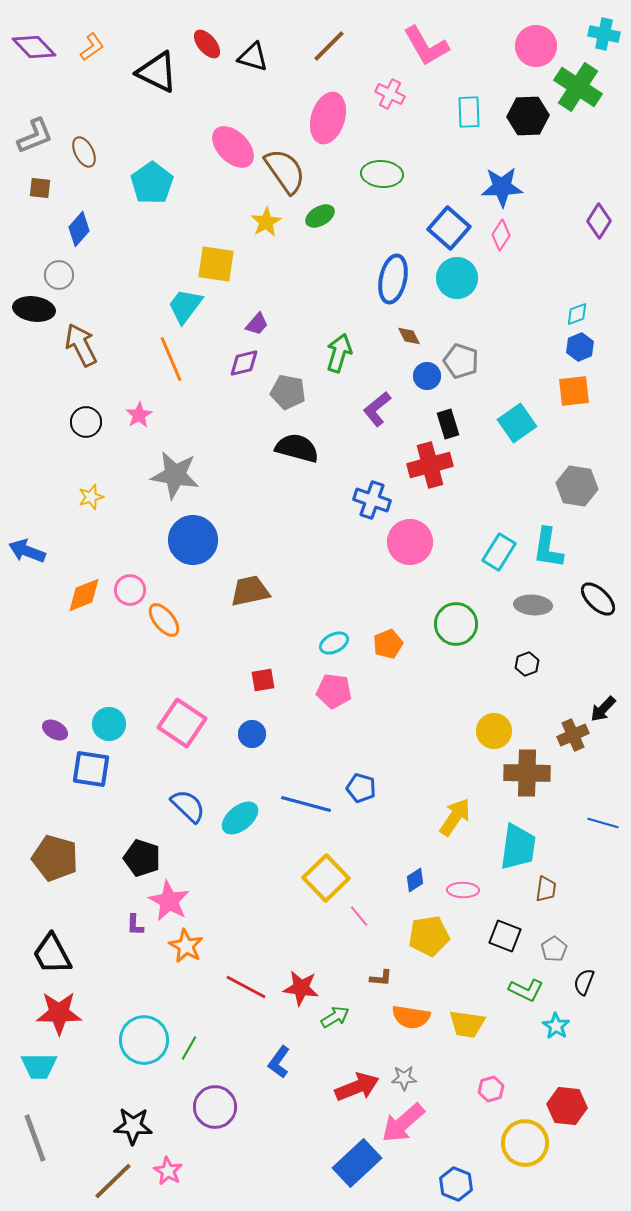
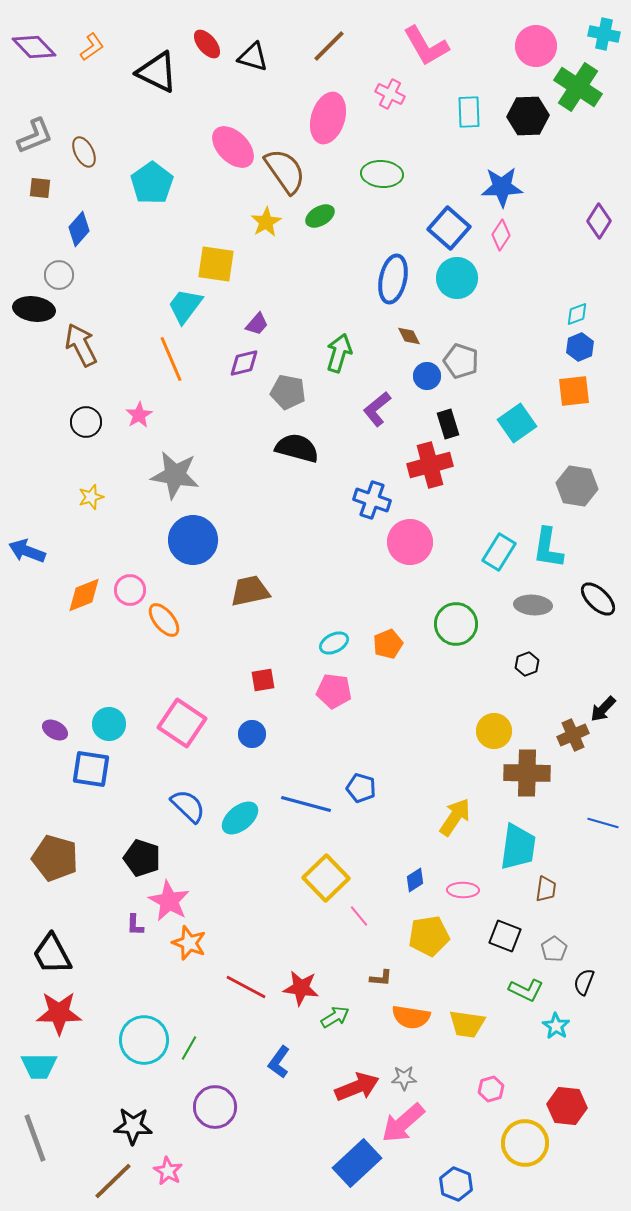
orange star at (186, 946): moved 3 px right, 3 px up; rotated 8 degrees counterclockwise
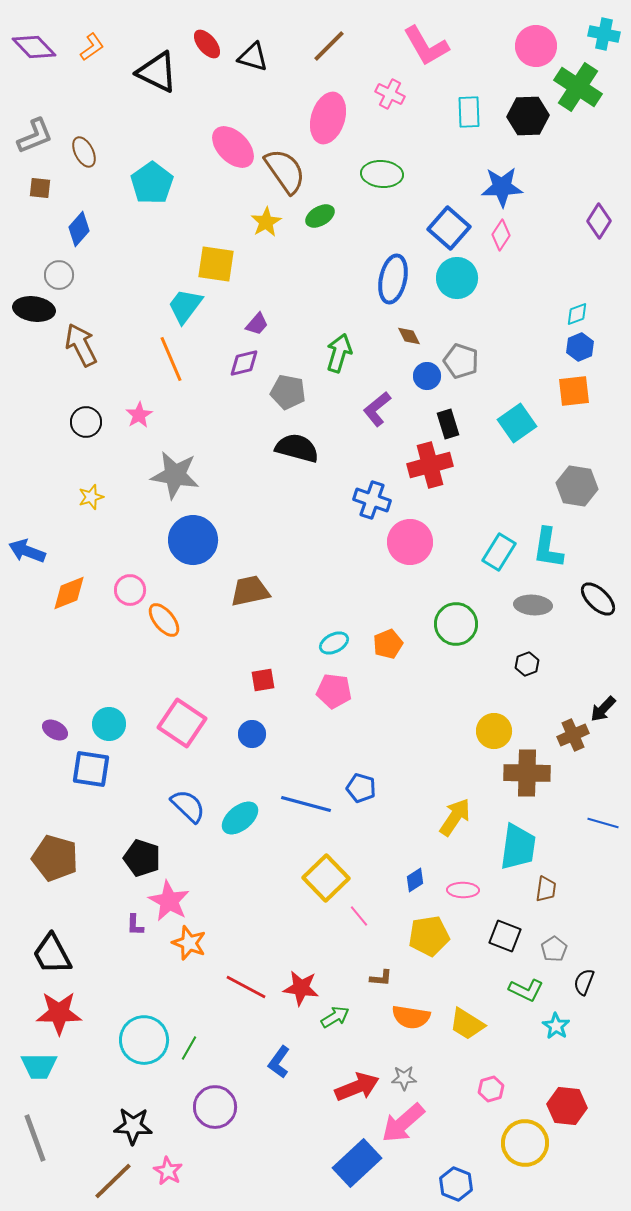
orange diamond at (84, 595): moved 15 px left, 2 px up
yellow trapezoid at (467, 1024): rotated 24 degrees clockwise
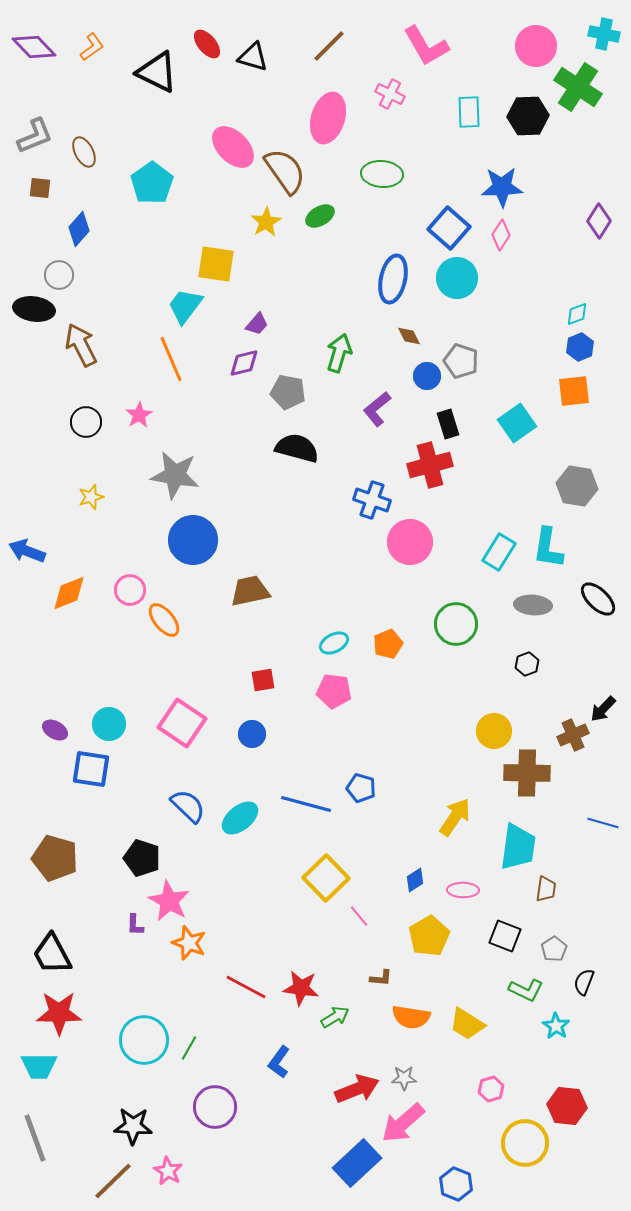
yellow pentagon at (429, 936): rotated 21 degrees counterclockwise
red arrow at (357, 1087): moved 2 px down
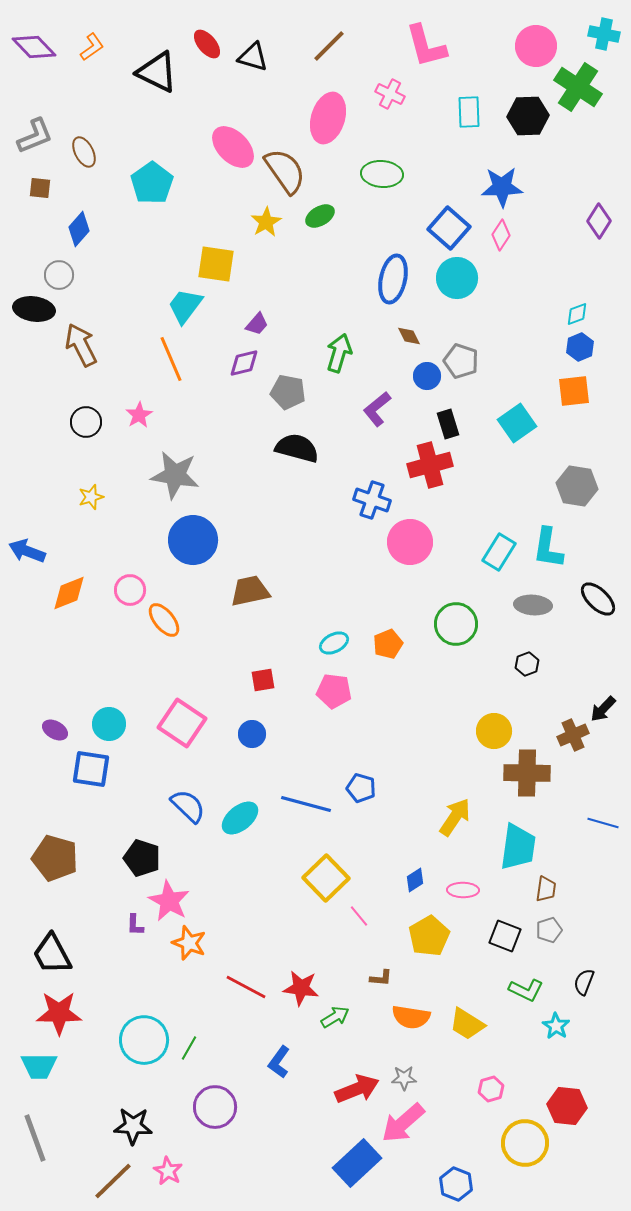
pink L-shape at (426, 46): rotated 15 degrees clockwise
gray pentagon at (554, 949): moved 5 px left, 19 px up; rotated 15 degrees clockwise
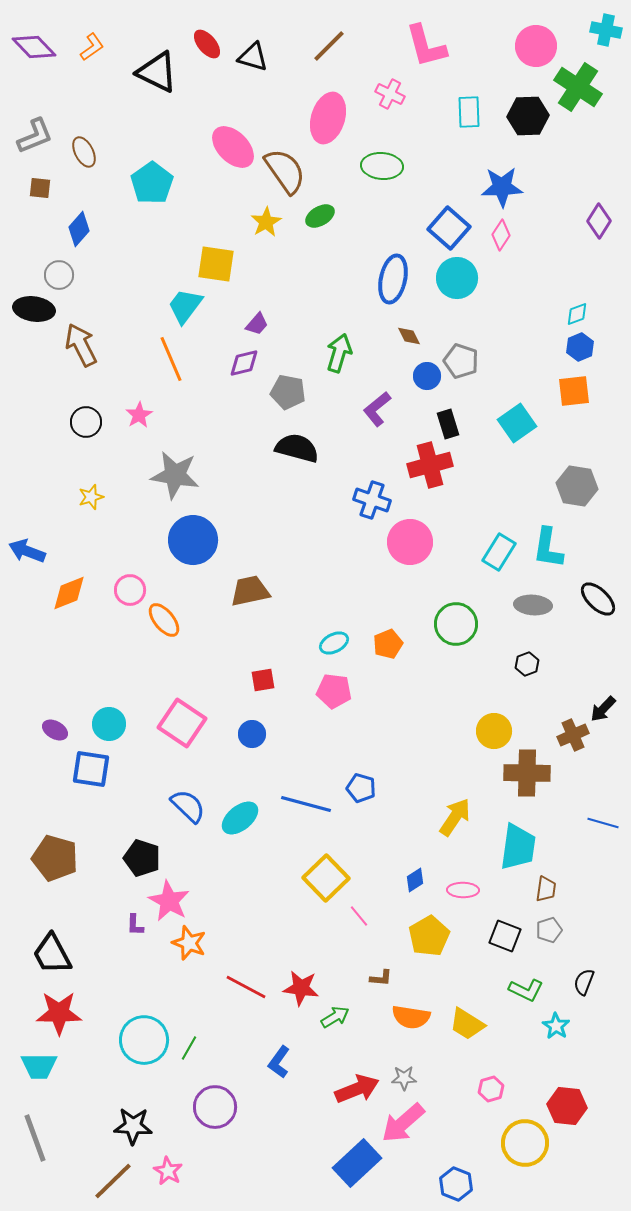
cyan cross at (604, 34): moved 2 px right, 4 px up
green ellipse at (382, 174): moved 8 px up
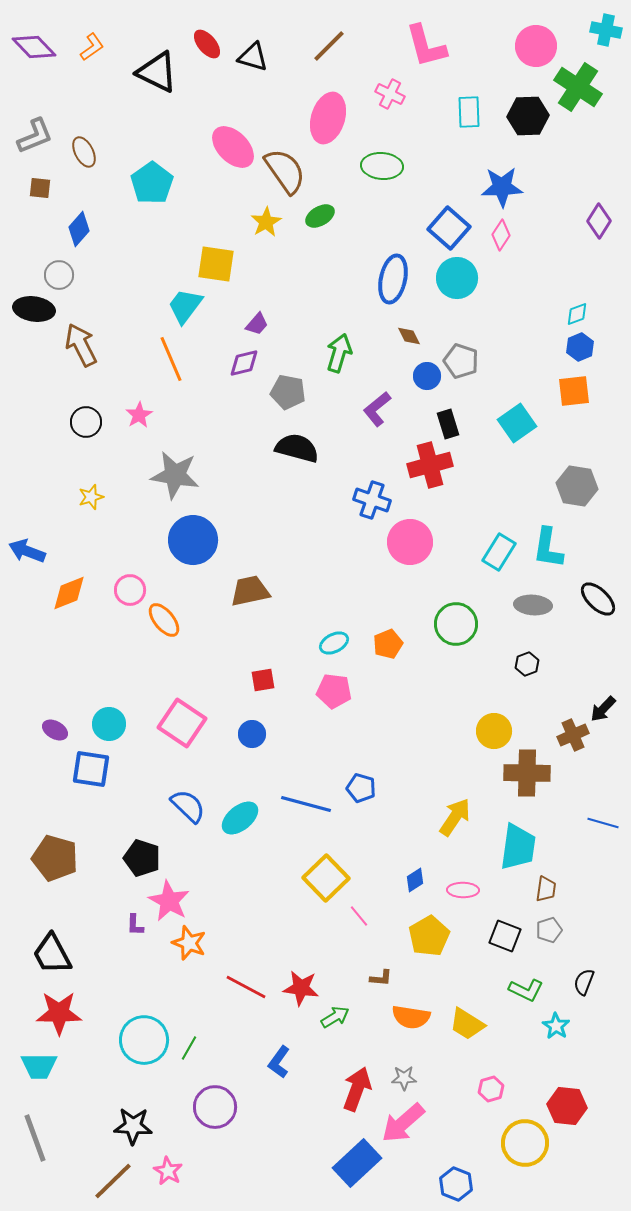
red arrow at (357, 1089): rotated 48 degrees counterclockwise
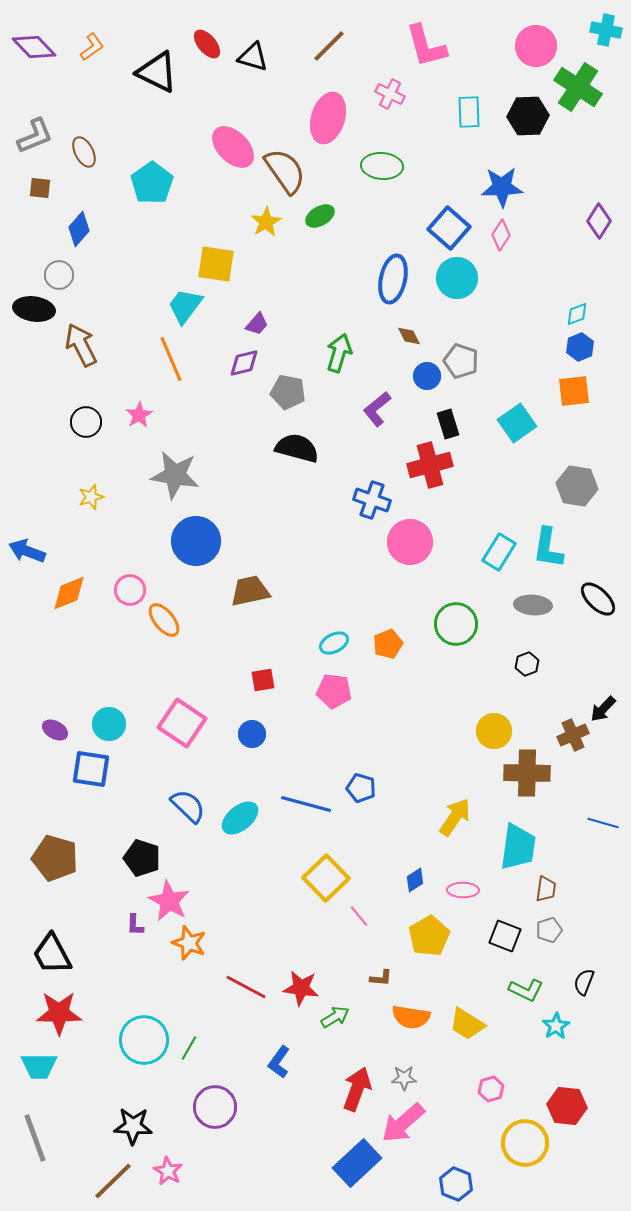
blue circle at (193, 540): moved 3 px right, 1 px down
cyan star at (556, 1026): rotated 8 degrees clockwise
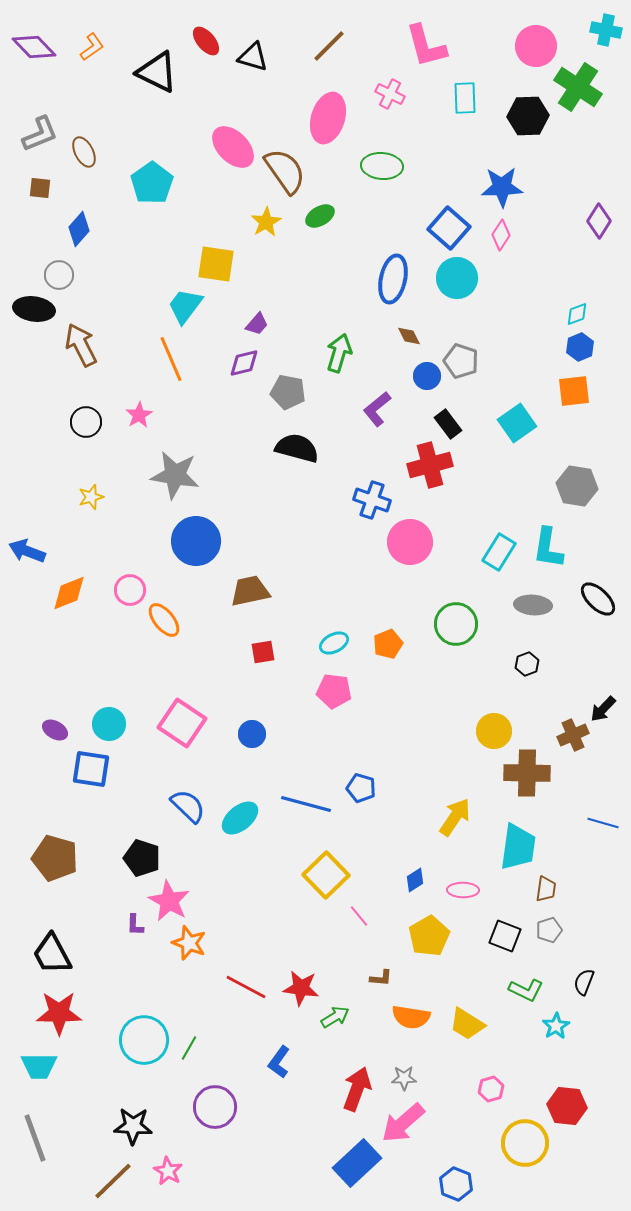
red ellipse at (207, 44): moved 1 px left, 3 px up
cyan rectangle at (469, 112): moved 4 px left, 14 px up
gray L-shape at (35, 136): moved 5 px right, 2 px up
black rectangle at (448, 424): rotated 20 degrees counterclockwise
red square at (263, 680): moved 28 px up
yellow square at (326, 878): moved 3 px up
